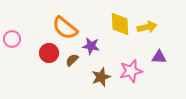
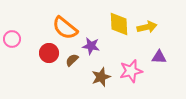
yellow diamond: moved 1 px left
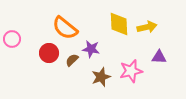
purple star: moved 3 px down
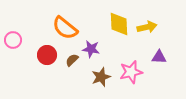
pink circle: moved 1 px right, 1 px down
red circle: moved 2 px left, 2 px down
pink star: moved 1 px down
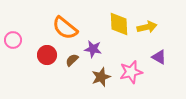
purple star: moved 2 px right
purple triangle: rotated 28 degrees clockwise
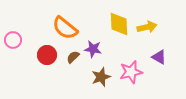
brown semicircle: moved 1 px right, 3 px up
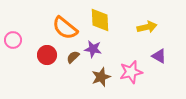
yellow diamond: moved 19 px left, 4 px up
purple triangle: moved 1 px up
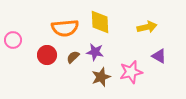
yellow diamond: moved 2 px down
orange semicircle: rotated 44 degrees counterclockwise
purple star: moved 2 px right, 3 px down
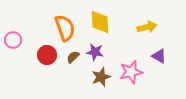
orange semicircle: rotated 104 degrees counterclockwise
